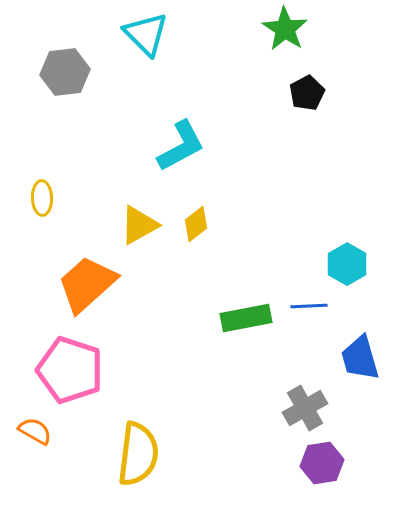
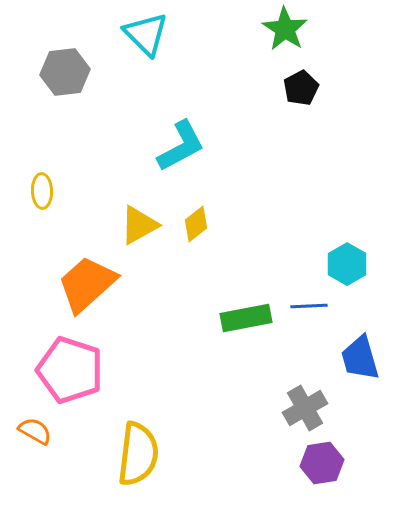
black pentagon: moved 6 px left, 5 px up
yellow ellipse: moved 7 px up
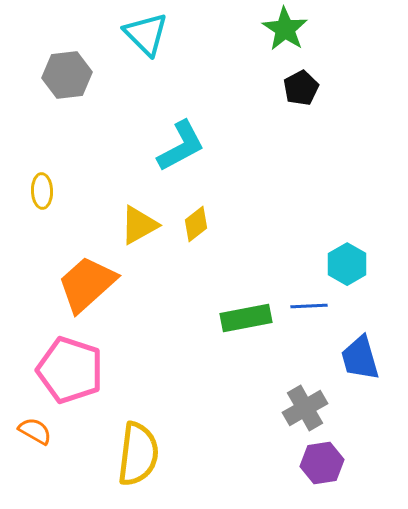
gray hexagon: moved 2 px right, 3 px down
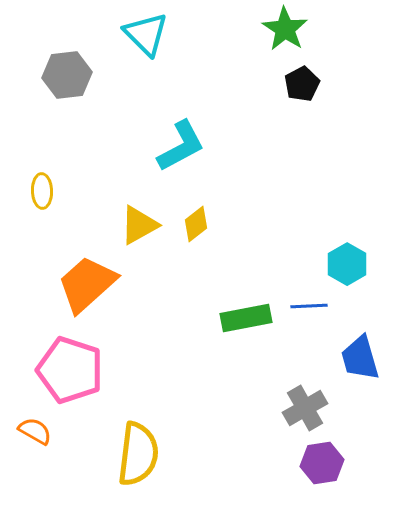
black pentagon: moved 1 px right, 4 px up
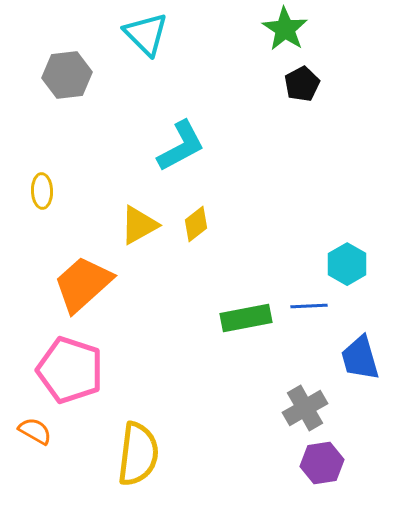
orange trapezoid: moved 4 px left
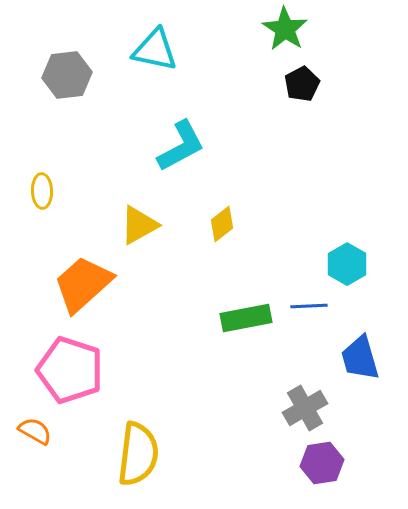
cyan triangle: moved 9 px right, 16 px down; rotated 33 degrees counterclockwise
yellow diamond: moved 26 px right
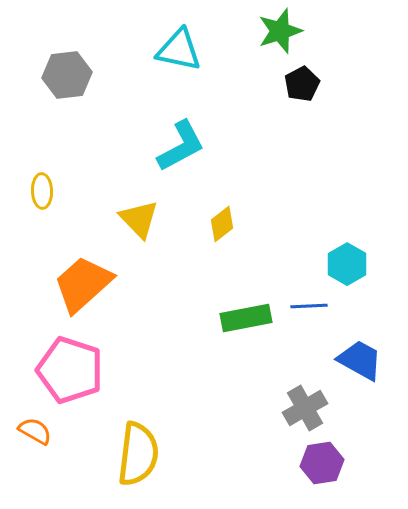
green star: moved 5 px left, 2 px down; rotated 21 degrees clockwise
cyan triangle: moved 24 px right
yellow triangle: moved 6 px up; rotated 45 degrees counterclockwise
blue trapezoid: moved 2 px down; rotated 135 degrees clockwise
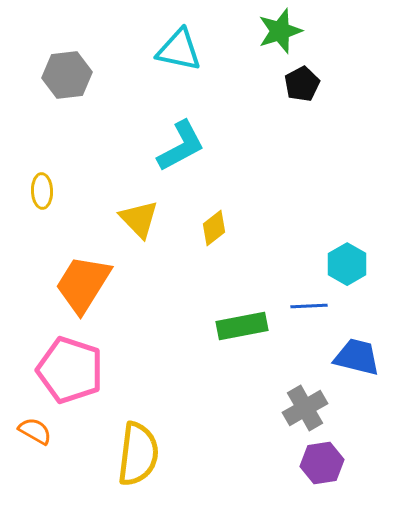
yellow diamond: moved 8 px left, 4 px down
orange trapezoid: rotated 16 degrees counterclockwise
green rectangle: moved 4 px left, 8 px down
blue trapezoid: moved 3 px left, 3 px up; rotated 15 degrees counterclockwise
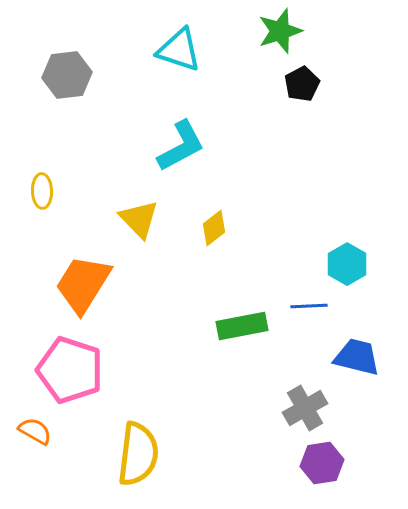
cyan triangle: rotated 6 degrees clockwise
